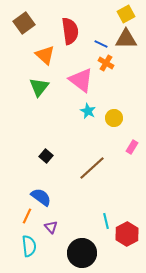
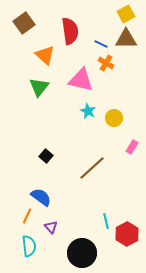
pink triangle: rotated 24 degrees counterclockwise
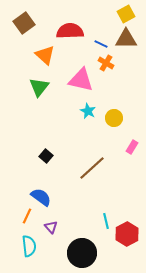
red semicircle: rotated 84 degrees counterclockwise
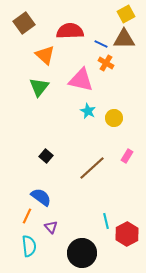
brown triangle: moved 2 px left
pink rectangle: moved 5 px left, 9 px down
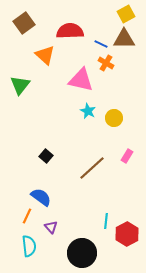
green triangle: moved 19 px left, 2 px up
cyan line: rotated 21 degrees clockwise
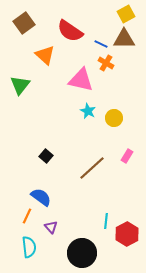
red semicircle: rotated 144 degrees counterclockwise
cyan semicircle: moved 1 px down
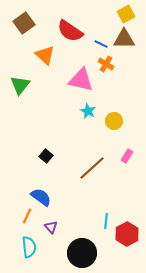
orange cross: moved 1 px down
yellow circle: moved 3 px down
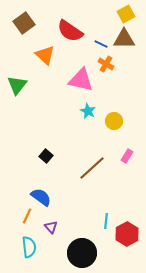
green triangle: moved 3 px left
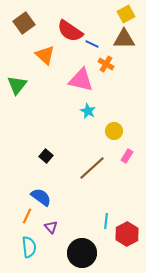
blue line: moved 9 px left
yellow circle: moved 10 px down
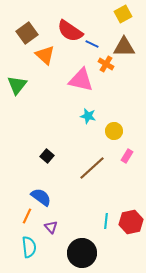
yellow square: moved 3 px left
brown square: moved 3 px right, 10 px down
brown triangle: moved 8 px down
cyan star: moved 5 px down; rotated 14 degrees counterclockwise
black square: moved 1 px right
red hexagon: moved 4 px right, 12 px up; rotated 15 degrees clockwise
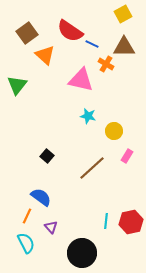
cyan semicircle: moved 3 px left, 4 px up; rotated 20 degrees counterclockwise
